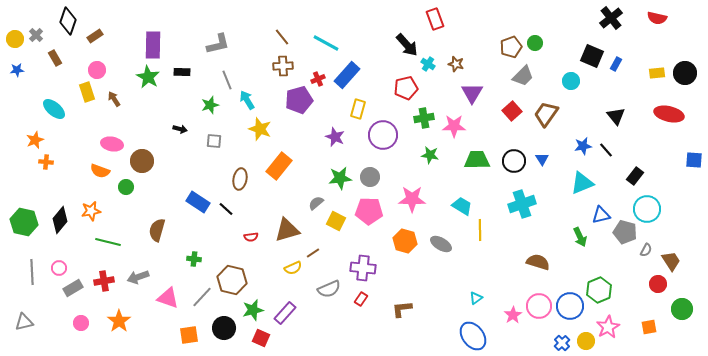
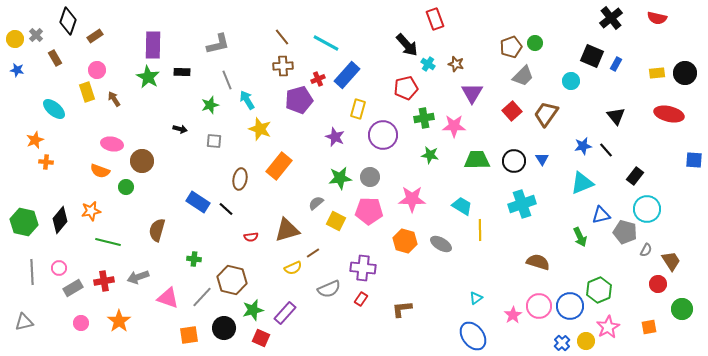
blue star at (17, 70): rotated 16 degrees clockwise
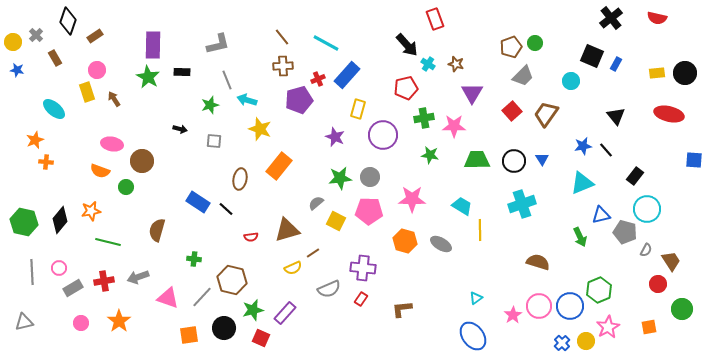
yellow circle at (15, 39): moved 2 px left, 3 px down
cyan arrow at (247, 100): rotated 42 degrees counterclockwise
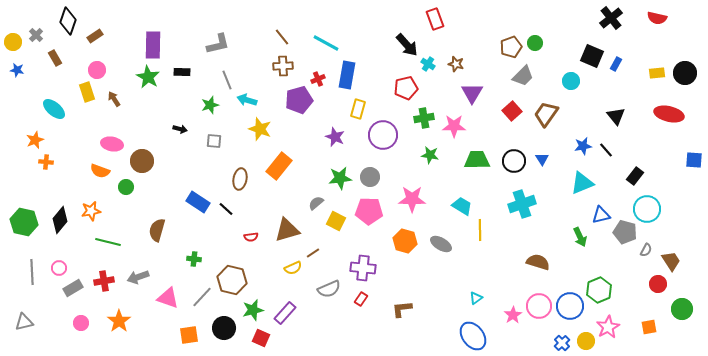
blue rectangle at (347, 75): rotated 32 degrees counterclockwise
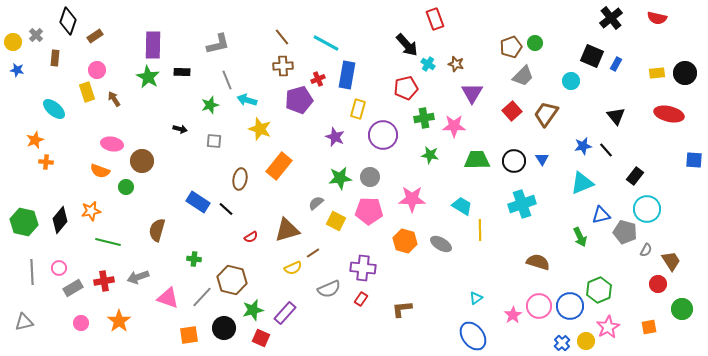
brown rectangle at (55, 58): rotated 35 degrees clockwise
red semicircle at (251, 237): rotated 24 degrees counterclockwise
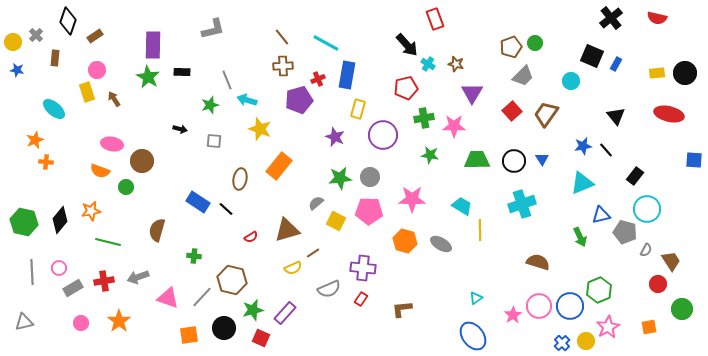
gray L-shape at (218, 44): moved 5 px left, 15 px up
green cross at (194, 259): moved 3 px up
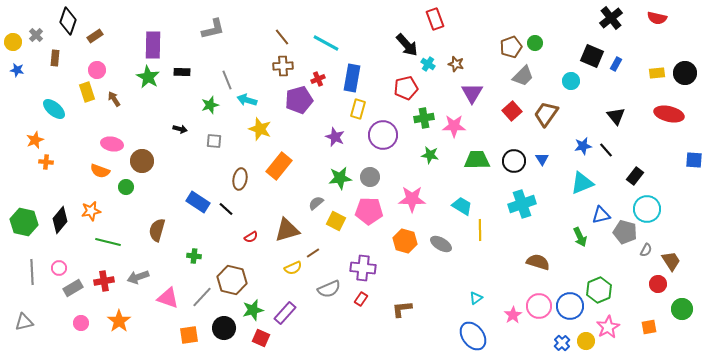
blue rectangle at (347, 75): moved 5 px right, 3 px down
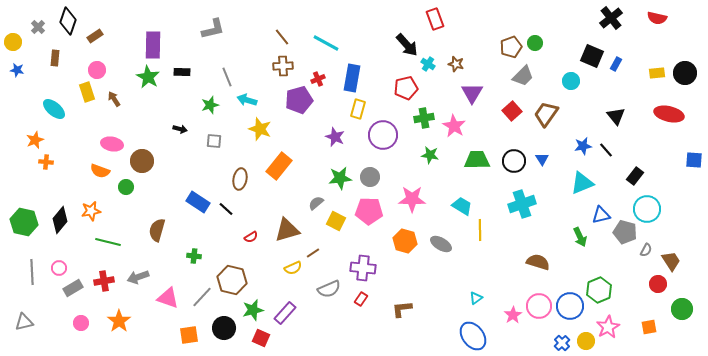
gray cross at (36, 35): moved 2 px right, 8 px up
gray line at (227, 80): moved 3 px up
pink star at (454, 126): rotated 30 degrees clockwise
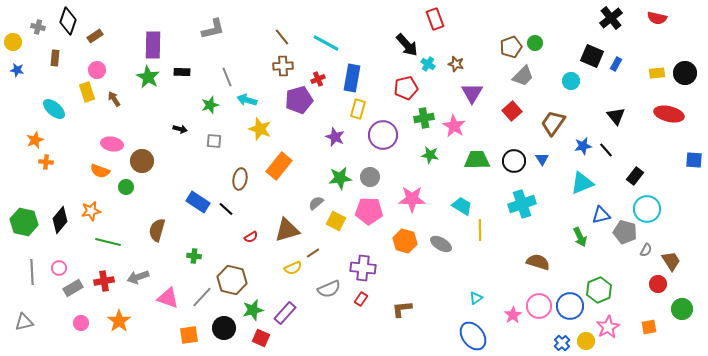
gray cross at (38, 27): rotated 32 degrees counterclockwise
brown trapezoid at (546, 114): moved 7 px right, 9 px down
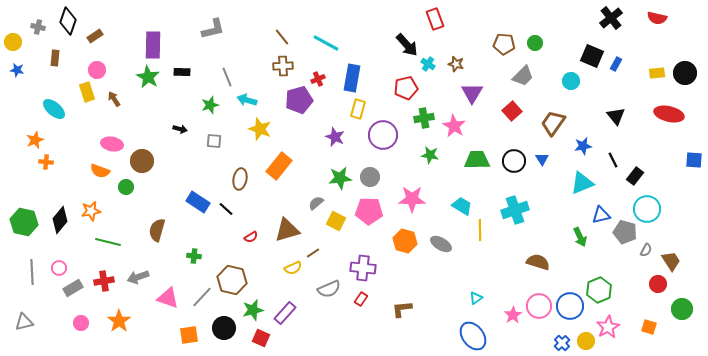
brown pentagon at (511, 47): moved 7 px left, 3 px up; rotated 25 degrees clockwise
black line at (606, 150): moved 7 px right, 10 px down; rotated 14 degrees clockwise
cyan cross at (522, 204): moved 7 px left, 6 px down
orange square at (649, 327): rotated 28 degrees clockwise
